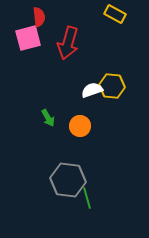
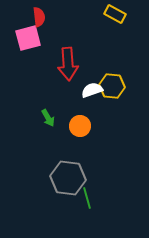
red arrow: moved 21 px down; rotated 20 degrees counterclockwise
gray hexagon: moved 2 px up
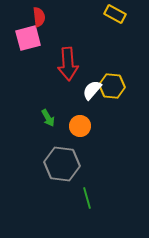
white semicircle: rotated 30 degrees counterclockwise
gray hexagon: moved 6 px left, 14 px up
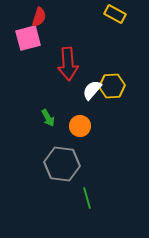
red semicircle: rotated 24 degrees clockwise
yellow hexagon: rotated 10 degrees counterclockwise
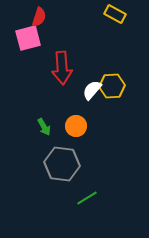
red arrow: moved 6 px left, 4 px down
green arrow: moved 4 px left, 9 px down
orange circle: moved 4 px left
green line: rotated 75 degrees clockwise
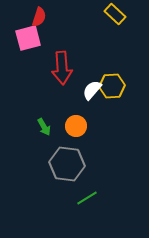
yellow rectangle: rotated 15 degrees clockwise
gray hexagon: moved 5 px right
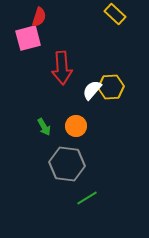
yellow hexagon: moved 1 px left, 1 px down
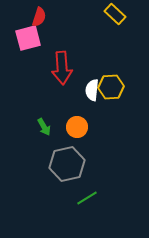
white semicircle: rotated 35 degrees counterclockwise
orange circle: moved 1 px right, 1 px down
gray hexagon: rotated 20 degrees counterclockwise
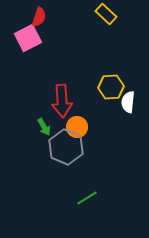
yellow rectangle: moved 9 px left
pink square: rotated 12 degrees counterclockwise
red arrow: moved 33 px down
white semicircle: moved 36 px right, 12 px down
gray hexagon: moved 1 px left, 17 px up; rotated 24 degrees counterclockwise
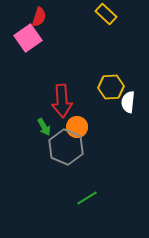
pink square: rotated 8 degrees counterclockwise
